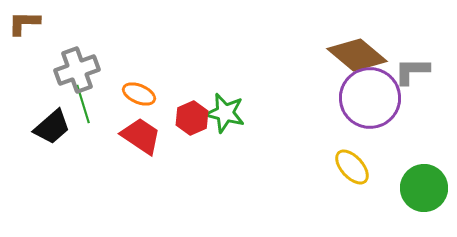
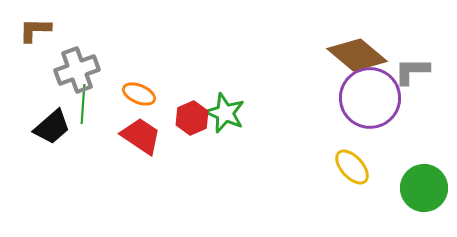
brown L-shape: moved 11 px right, 7 px down
green line: rotated 21 degrees clockwise
green star: rotated 9 degrees clockwise
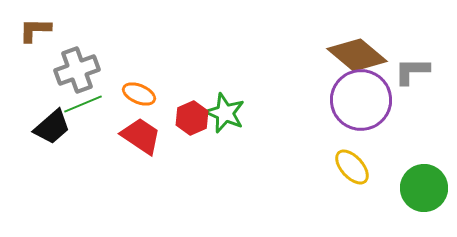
purple circle: moved 9 px left, 2 px down
green line: rotated 63 degrees clockwise
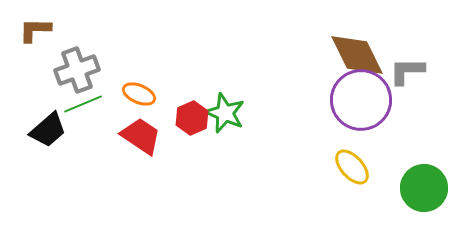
brown diamond: rotated 24 degrees clockwise
gray L-shape: moved 5 px left
black trapezoid: moved 4 px left, 3 px down
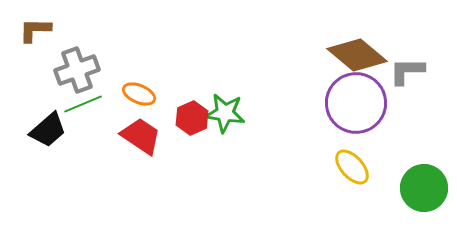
brown diamond: rotated 24 degrees counterclockwise
purple circle: moved 5 px left, 3 px down
green star: rotated 15 degrees counterclockwise
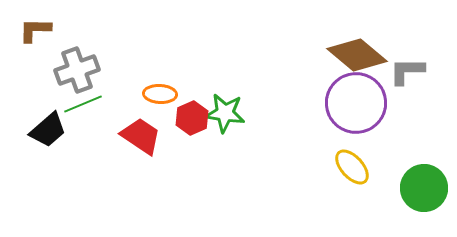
orange ellipse: moved 21 px right; rotated 20 degrees counterclockwise
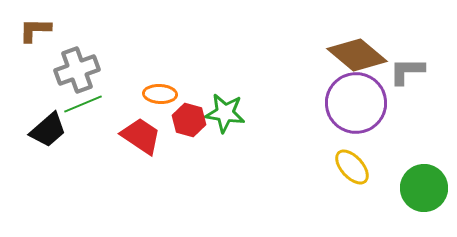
red hexagon: moved 3 px left, 2 px down; rotated 20 degrees counterclockwise
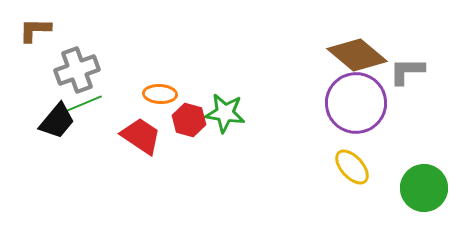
black trapezoid: moved 9 px right, 9 px up; rotated 9 degrees counterclockwise
